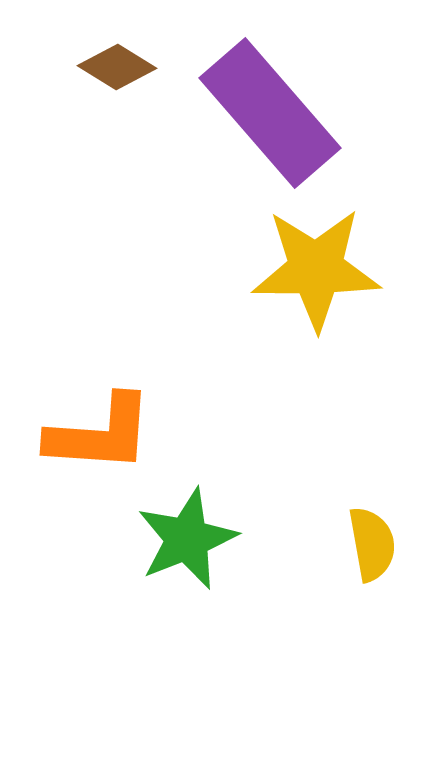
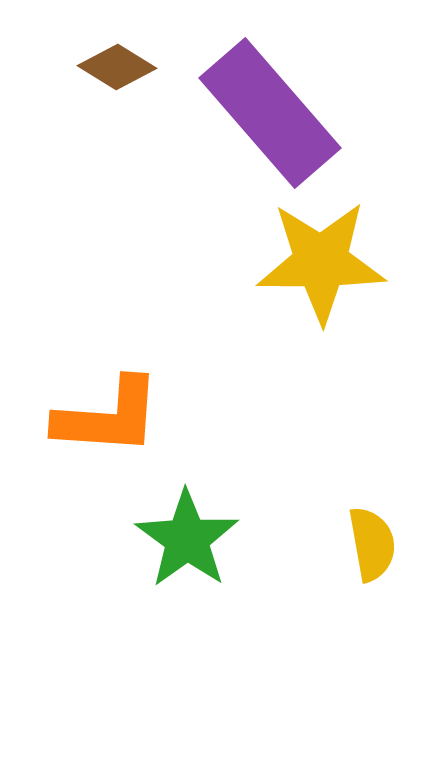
yellow star: moved 5 px right, 7 px up
orange L-shape: moved 8 px right, 17 px up
green star: rotated 14 degrees counterclockwise
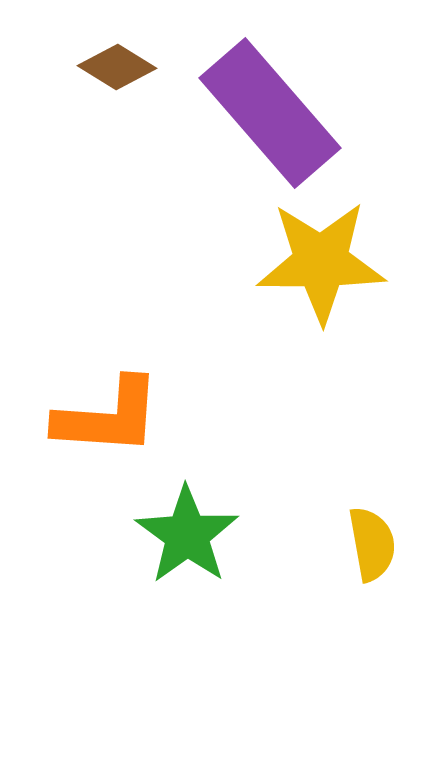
green star: moved 4 px up
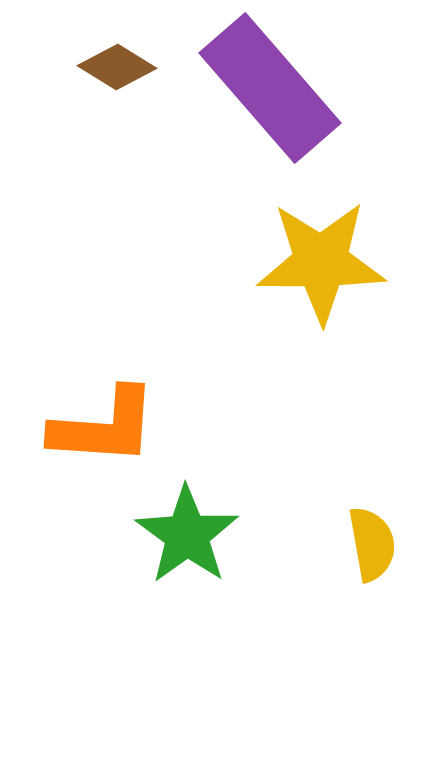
purple rectangle: moved 25 px up
orange L-shape: moved 4 px left, 10 px down
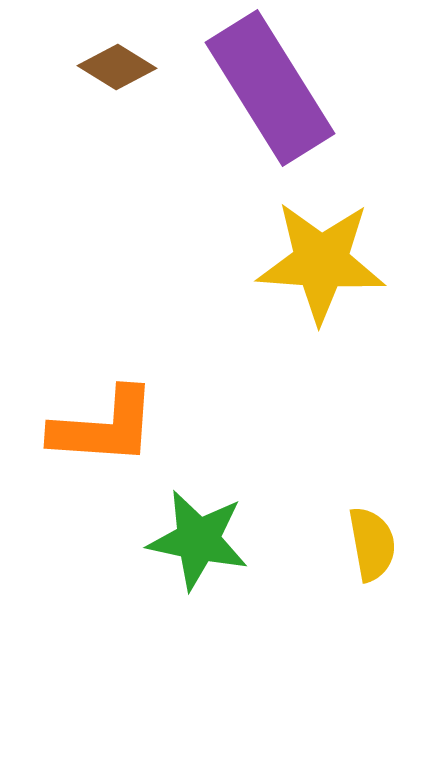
purple rectangle: rotated 9 degrees clockwise
yellow star: rotated 4 degrees clockwise
green star: moved 11 px right, 5 px down; rotated 24 degrees counterclockwise
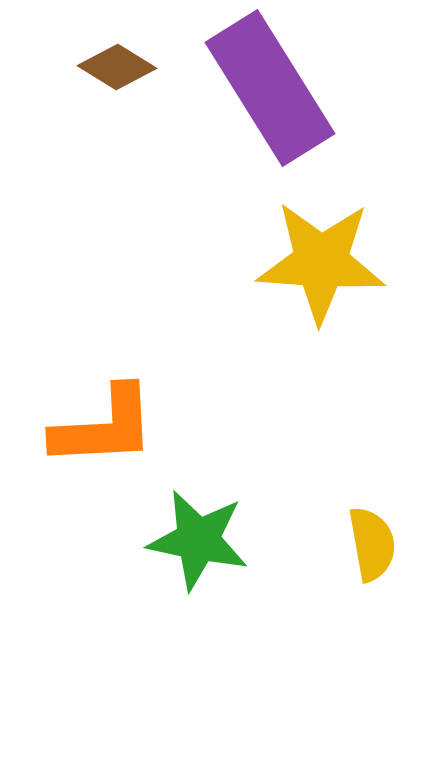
orange L-shape: rotated 7 degrees counterclockwise
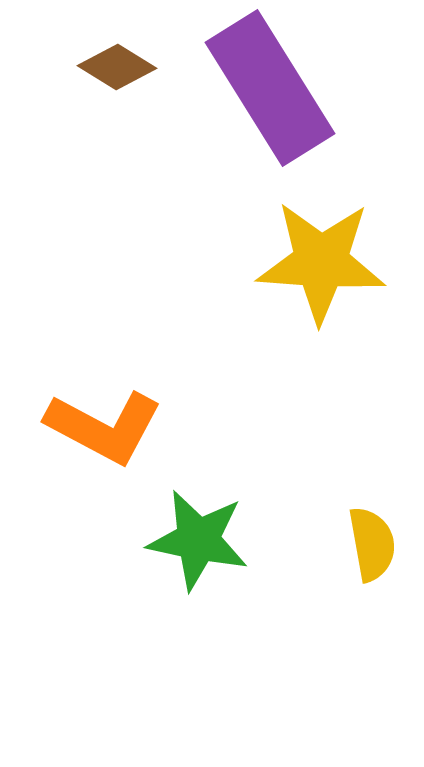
orange L-shape: rotated 31 degrees clockwise
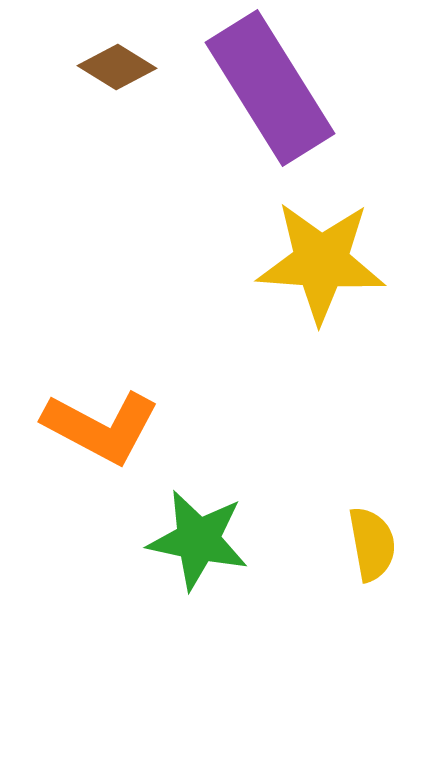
orange L-shape: moved 3 px left
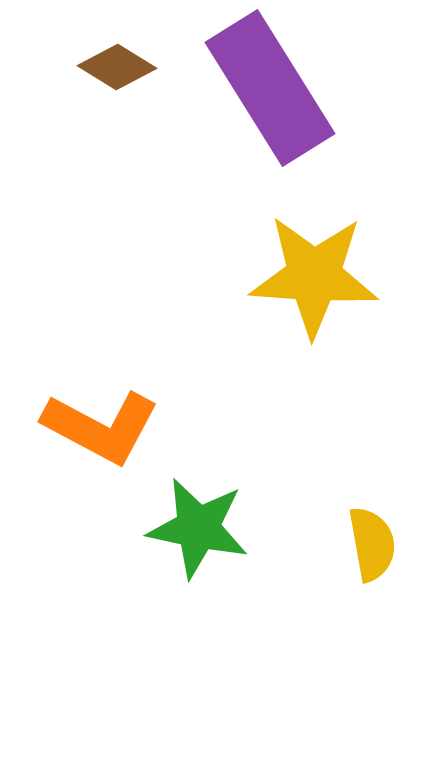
yellow star: moved 7 px left, 14 px down
green star: moved 12 px up
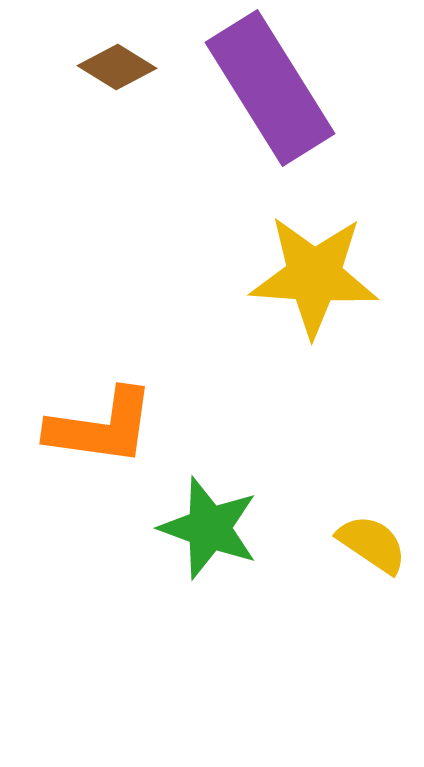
orange L-shape: rotated 20 degrees counterclockwise
green star: moved 11 px right; rotated 8 degrees clockwise
yellow semicircle: rotated 46 degrees counterclockwise
